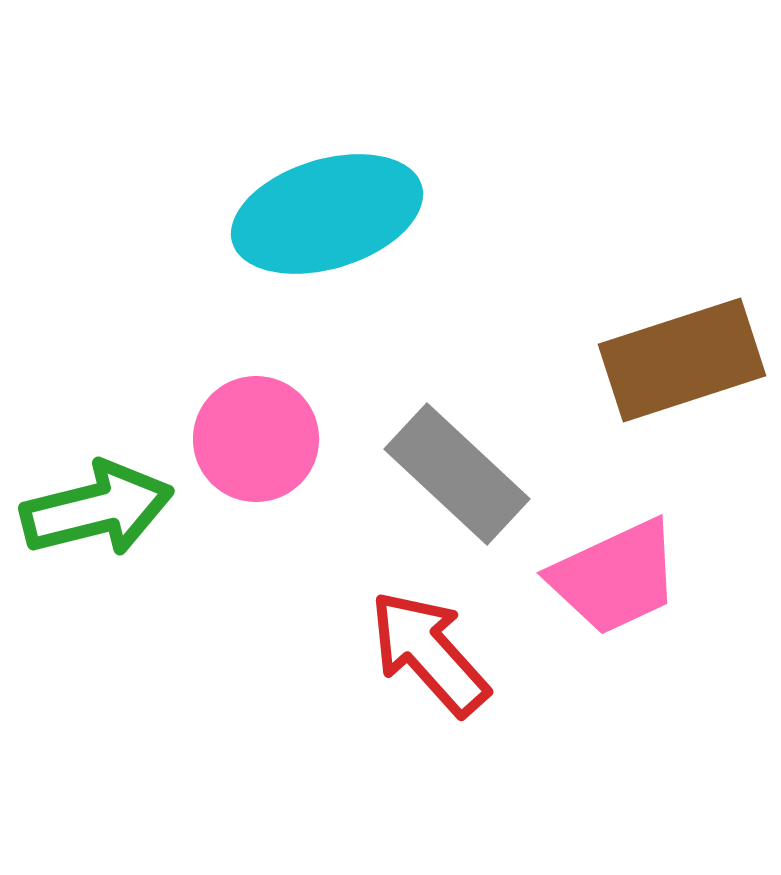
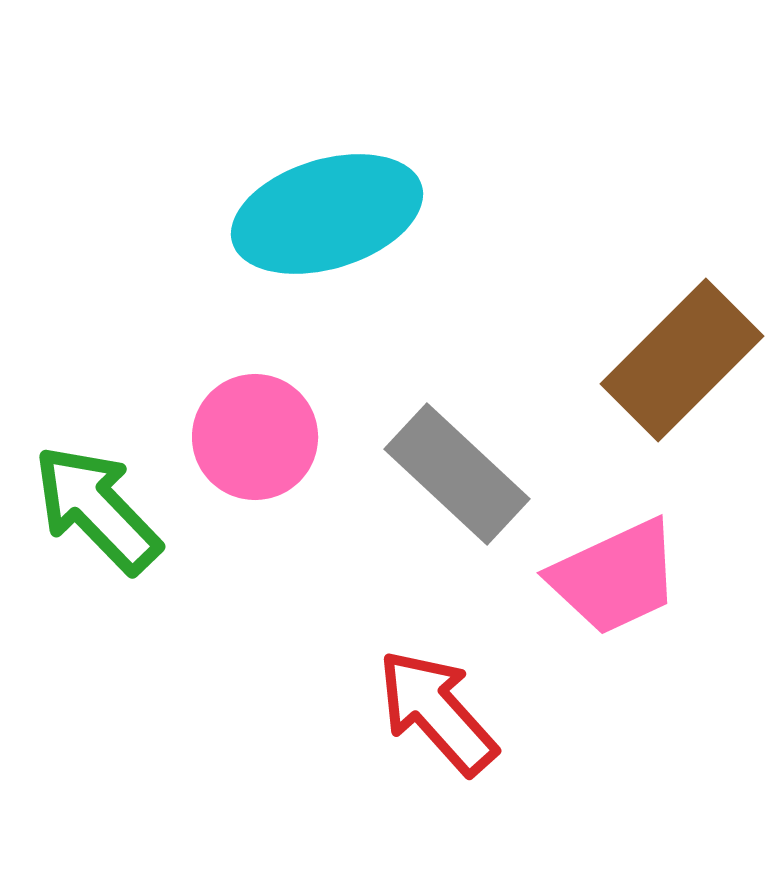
brown rectangle: rotated 27 degrees counterclockwise
pink circle: moved 1 px left, 2 px up
green arrow: rotated 120 degrees counterclockwise
red arrow: moved 8 px right, 59 px down
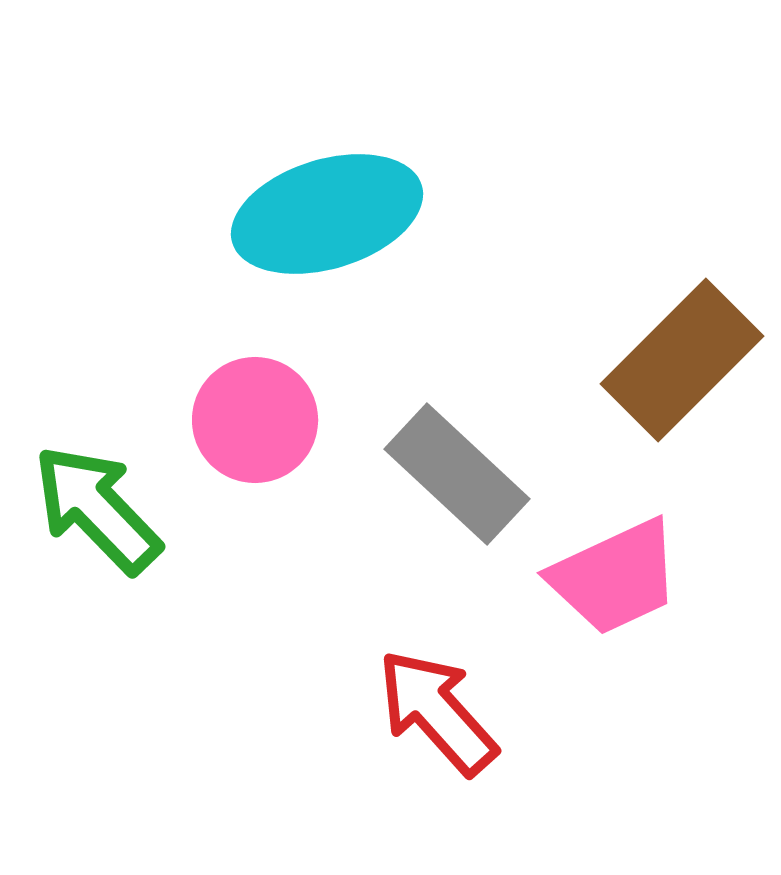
pink circle: moved 17 px up
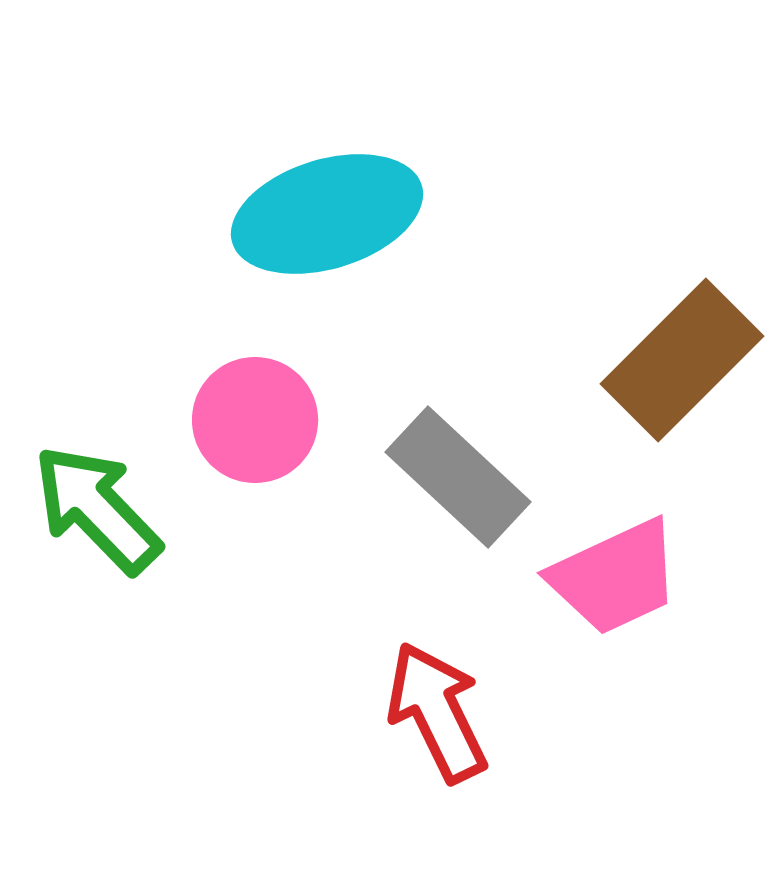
gray rectangle: moved 1 px right, 3 px down
red arrow: rotated 16 degrees clockwise
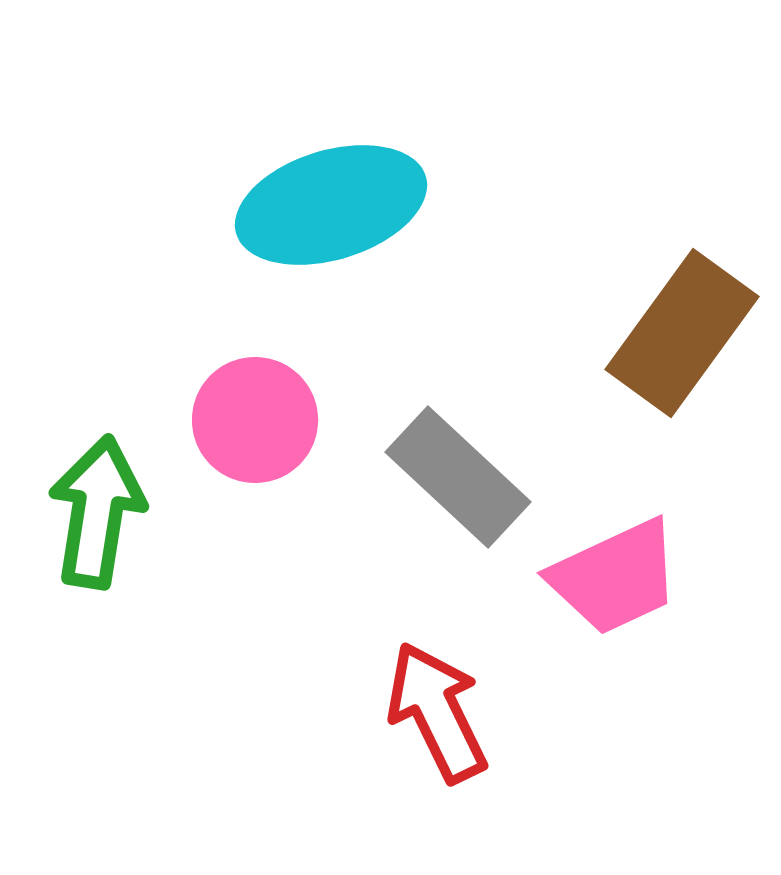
cyan ellipse: moved 4 px right, 9 px up
brown rectangle: moved 27 px up; rotated 9 degrees counterclockwise
green arrow: moved 3 px down; rotated 53 degrees clockwise
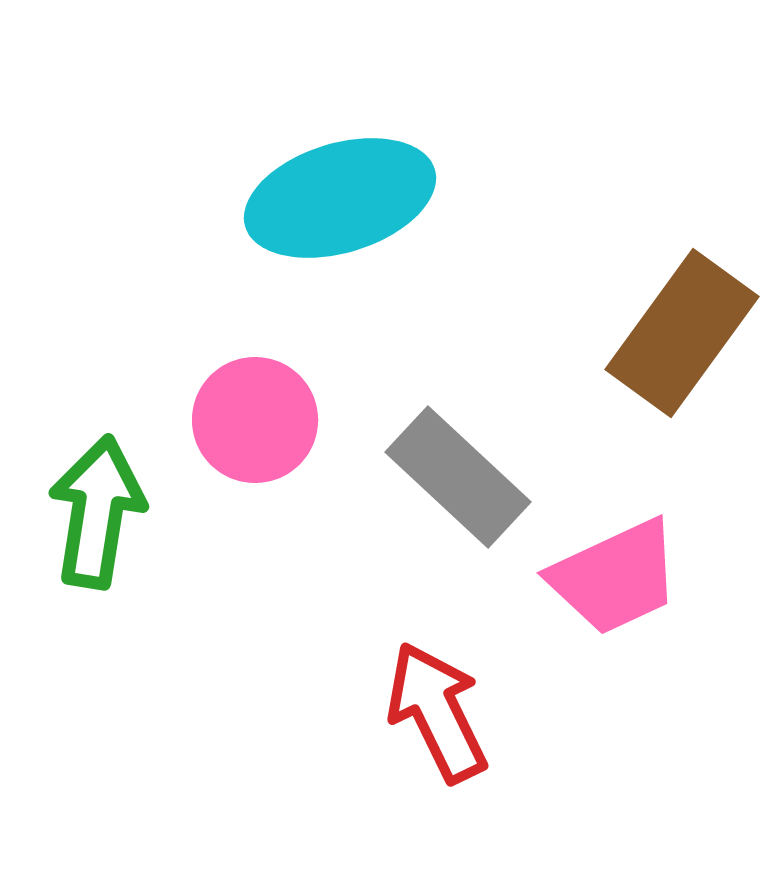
cyan ellipse: moved 9 px right, 7 px up
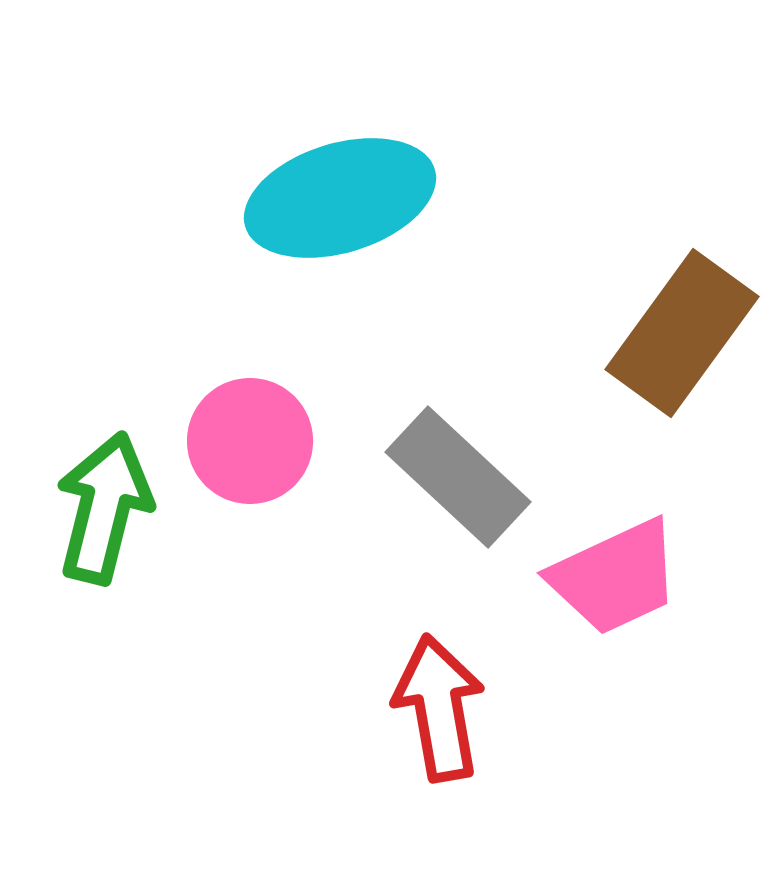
pink circle: moved 5 px left, 21 px down
green arrow: moved 7 px right, 4 px up; rotated 5 degrees clockwise
red arrow: moved 2 px right, 4 px up; rotated 16 degrees clockwise
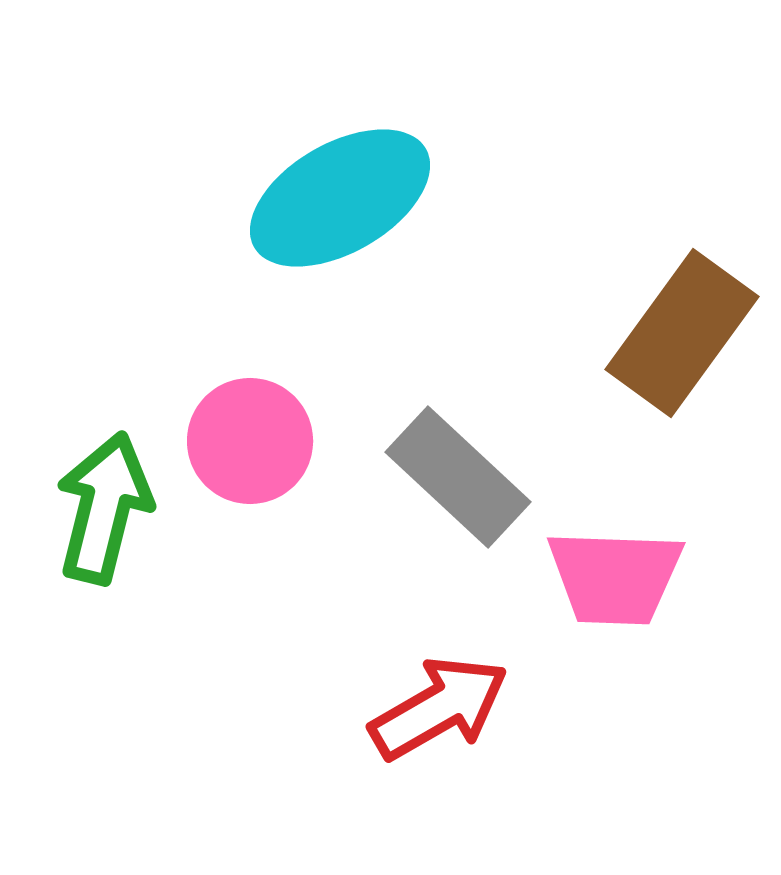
cyan ellipse: rotated 13 degrees counterclockwise
pink trapezoid: rotated 27 degrees clockwise
red arrow: rotated 70 degrees clockwise
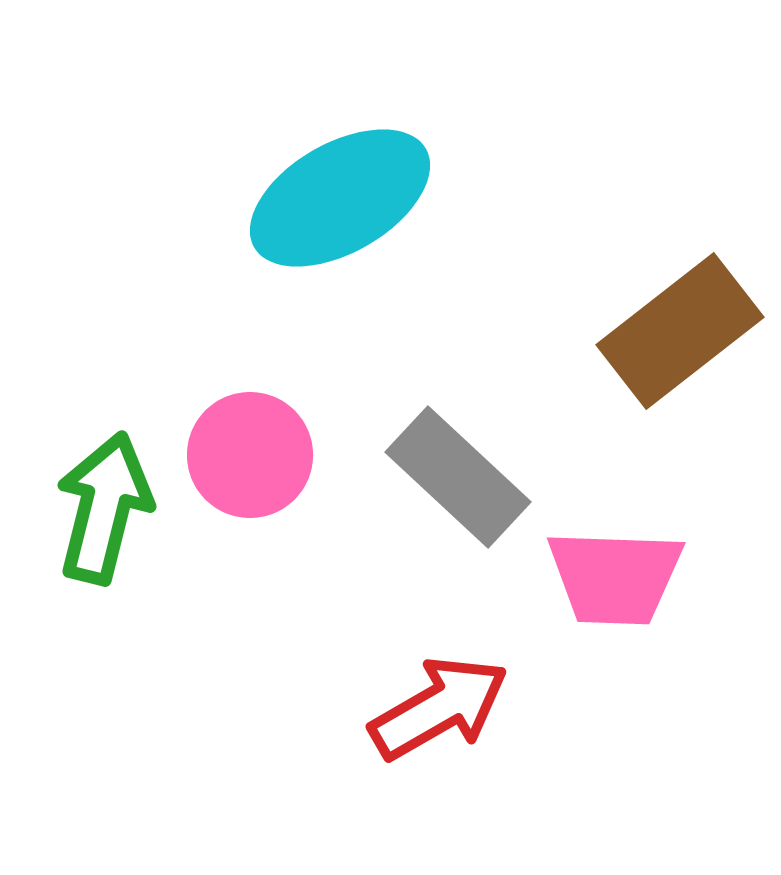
brown rectangle: moved 2 px left, 2 px up; rotated 16 degrees clockwise
pink circle: moved 14 px down
